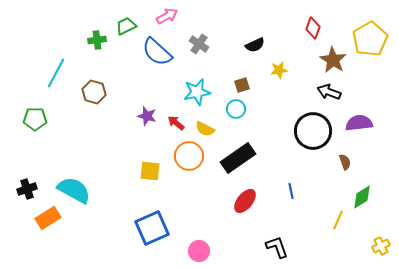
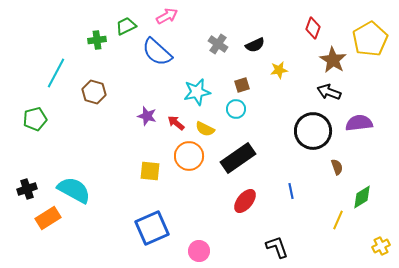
gray cross: moved 19 px right
green pentagon: rotated 15 degrees counterclockwise
brown semicircle: moved 8 px left, 5 px down
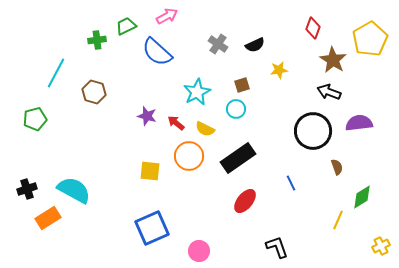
cyan star: rotated 16 degrees counterclockwise
blue line: moved 8 px up; rotated 14 degrees counterclockwise
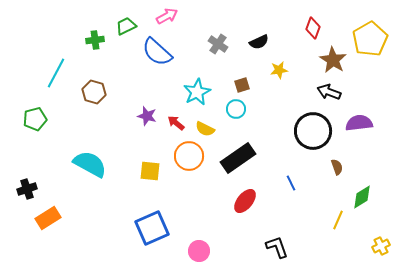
green cross: moved 2 px left
black semicircle: moved 4 px right, 3 px up
cyan semicircle: moved 16 px right, 26 px up
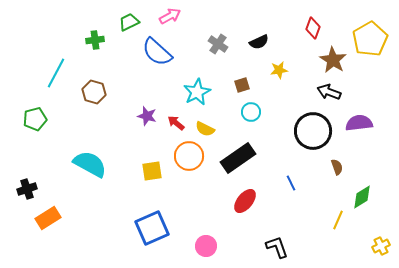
pink arrow: moved 3 px right
green trapezoid: moved 3 px right, 4 px up
cyan circle: moved 15 px right, 3 px down
yellow square: moved 2 px right; rotated 15 degrees counterclockwise
pink circle: moved 7 px right, 5 px up
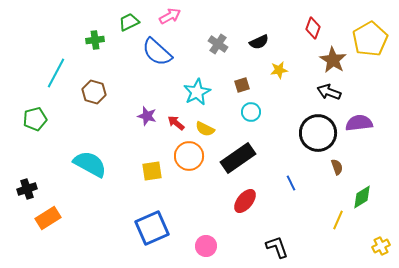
black circle: moved 5 px right, 2 px down
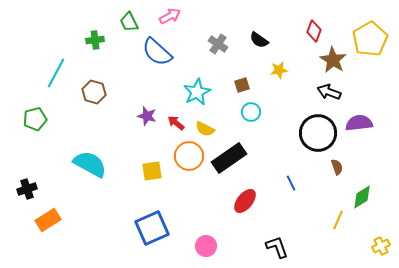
green trapezoid: rotated 90 degrees counterclockwise
red diamond: moved 1 px right, 3 px down
black semicircle: moved 2 px up; rotated 60 degrees clockwise
black rectangle: moved 9 px left
orange rectangle: moved 2 px down
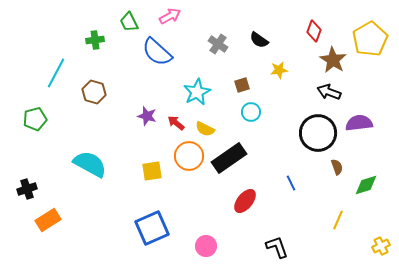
green diamond: moved 4 px right, 12 px up; rotated 15 degrees clockwise
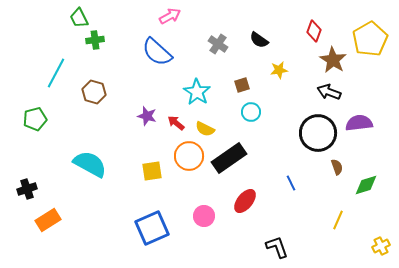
green trapezoid: moved 50 px left, 4 px up
cyan star: rotated 12 degrees counterclockwise
pink circle: moved 2 px left, 30 px up
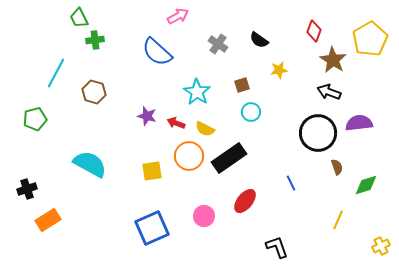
pink arrow: moved 8 px right
red arrow: rotated 18 degrees counterclockwise
